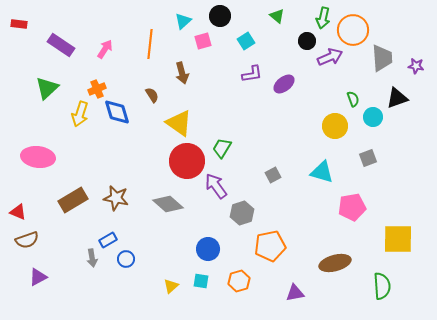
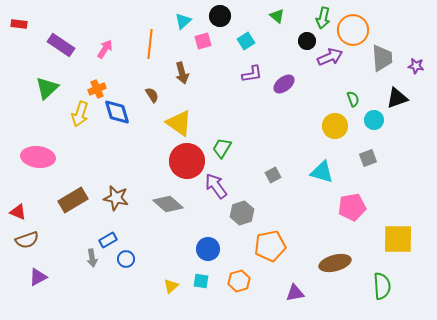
cyan circle at (373, 117): moved 1 px right, 3 px down
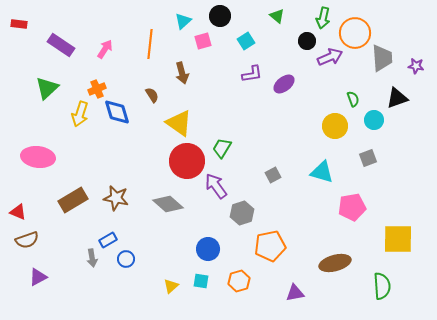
orange circle at (353, 30): moved 2 px right, 3 px down
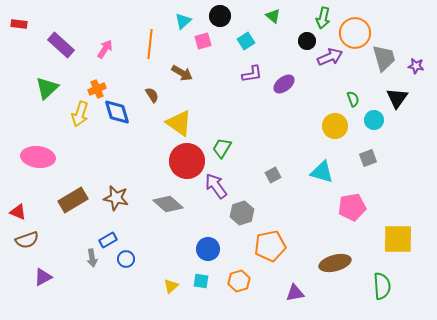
green triangle at (277, 16): moved 4 px left
purple rectangle at (61, 45): rotated 8 degrees clockwise
gray trapezoid at (382, 58): moved 2 px right; rotated 12 degrees counterclockwise
brown arrow at (182, 73): rotated 45 degrees counterclockwise
black triangle at (397, 98): rotated 35 degrees counterclockwise
purple triangle at (38, 277): moved 5 px right
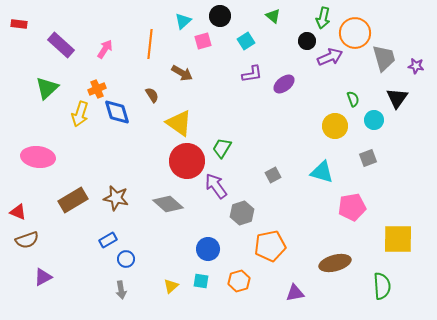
gray arrow at (92, 258): moved 29 px right, 32 px down
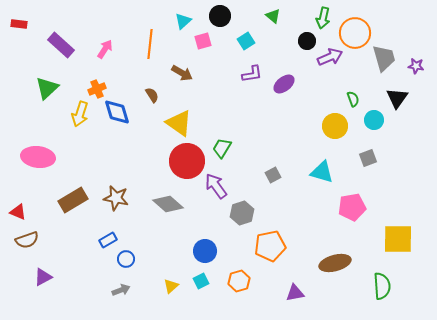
blue circle at (208, 249): moved 3 px left, 2 px down
cyan square at (201, 281): rotated 35 degrees counterclockwise
gray arrow at (121, 290): rotated 102 degrees counterclockwise
